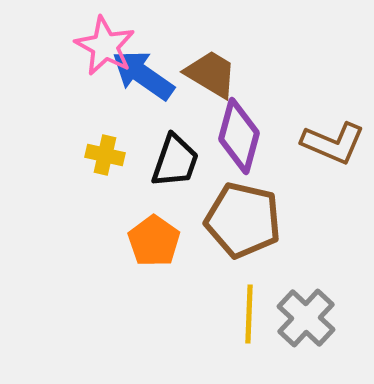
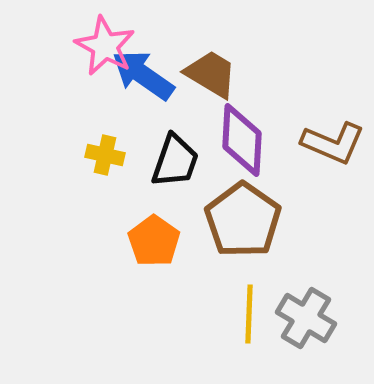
purple diamond: moved 3 px right, 4 px down; rotated 12 degrees counterclockwise
brown pentagon: rotated 22 degrees clockwise
gray cross: rotated 12 degrees counterclockwise
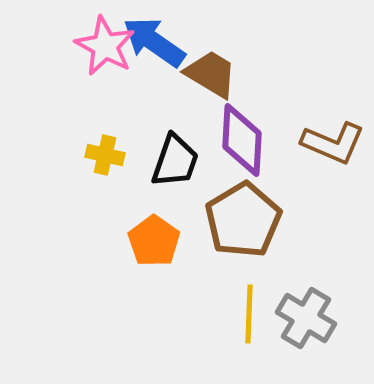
blue arrow: moved 11 px right, 33 px up
brown pentagon: rotated 6 degrees clockwise
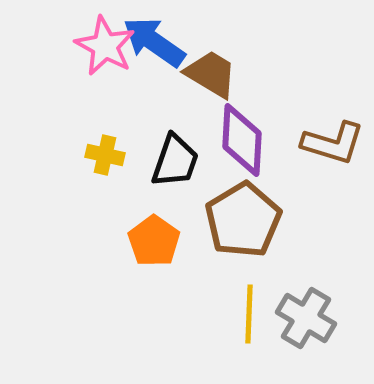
brown L-shape: rotated 6 degrees counterclockwise
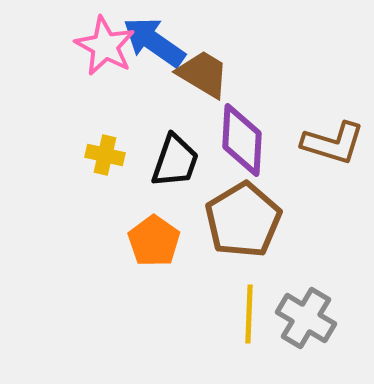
brown trapezoid: moved 8 px left
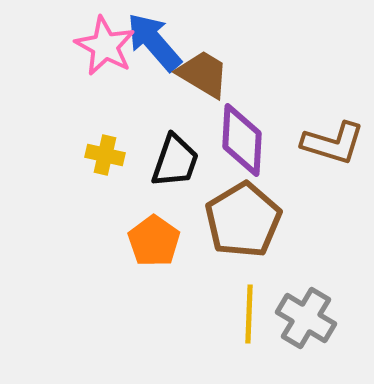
blue arrow: rotated 14 degrees clockwise
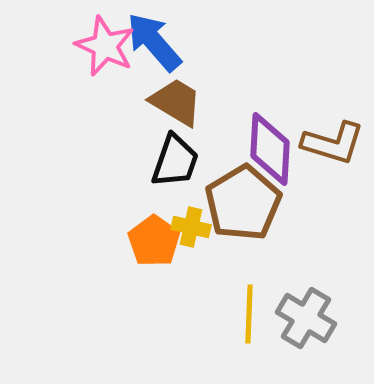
pink star: rotated 4 degrees counterclockwise
brown trapezoid: moved 27 px left, 28 px down
purple diamond: moved 28 px right, 9 px down
yellow cross: moved 86 px right, 72 px down
brown pentagon: moved 17 px up
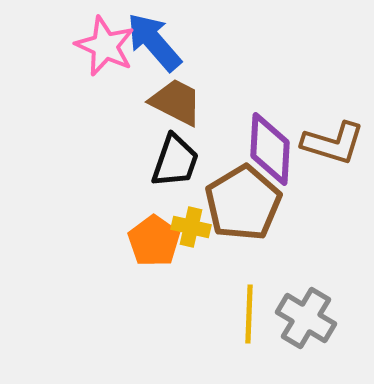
brown trapezoid: rotated 4 degrees counterclockwise
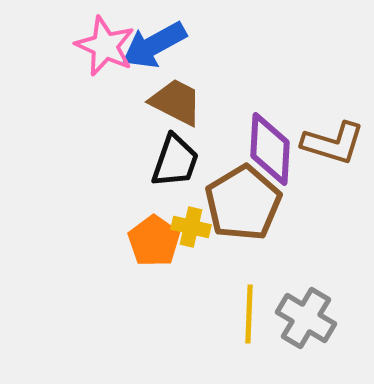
blue arrow: moved 3 px down; rotated 78 degrees counterclockwise
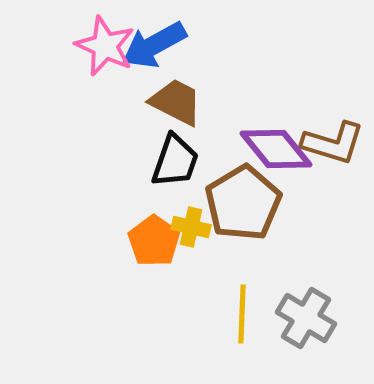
purple diamond: moved 6 px right; rotated 42 degrees counterclockwise
yellow line: moved 7 px left
